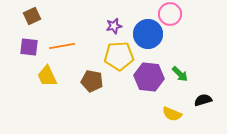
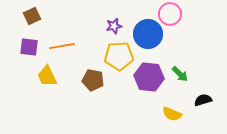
brown pentagon: moved 1 px right, 1 px up
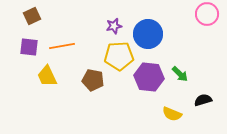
pink circle: moved 37 px right
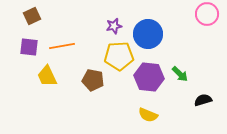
yellow semicircle: moved 24 px left, 1 px down
